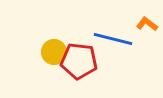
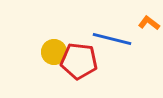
orange L-shape: moved 2 px right, 1 px up
blue line: moved 1 px left
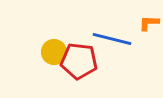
orange L-shape: rotated 35 degrees counterclockwise
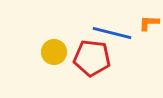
blue line: moved 6 px up
red pentagon: moved 13 px right, 3 px up
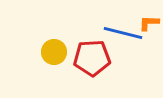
blue line: moved 11 px right
red pentagon: rotated 9 degrees counterclockwise
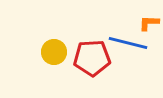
blue line: moved 5 px right, 10 px down
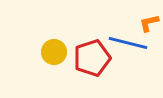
orange L-shape: rotated 15 degrees counterclockwise
red pentagon: rotated 15 degrees counterclockwise
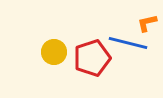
orange L-shape: moved 2 px left
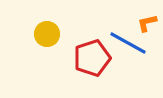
blue line: rotated 15 degrees clockwise
yellow circle: moved 7 px left, 18 px up
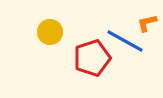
yellow circle: moved 3 px right, 2 px up
blue line: moved 3 px left, 2 px up
